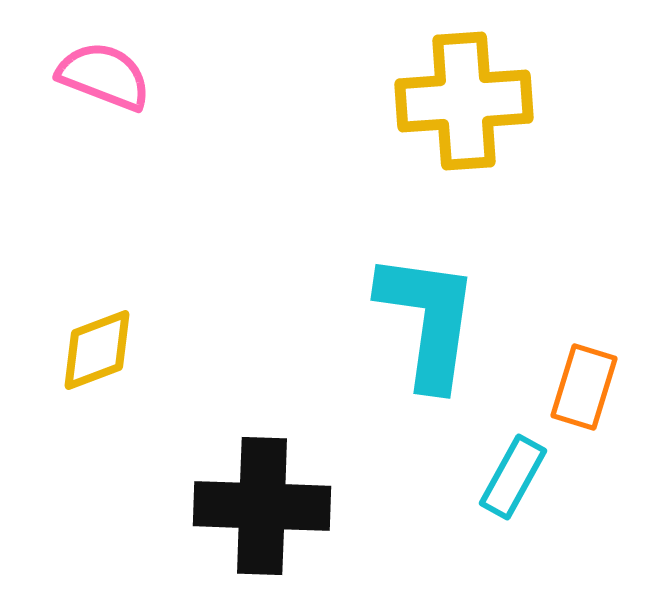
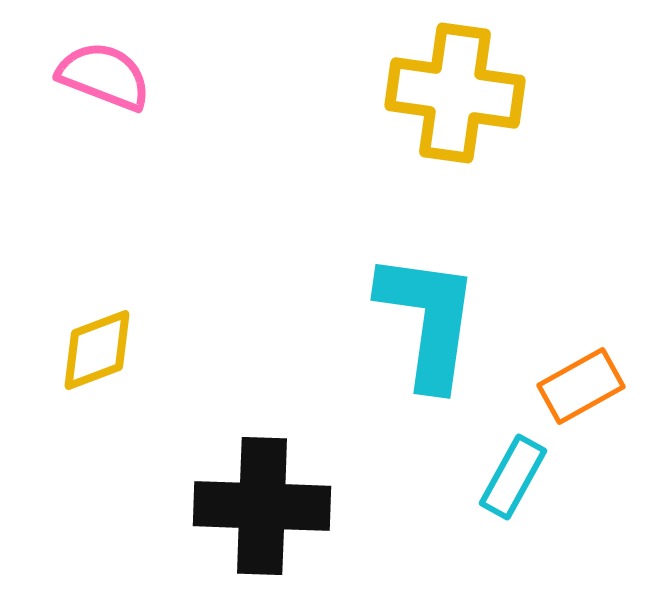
yellow cross: moved 9 px left, 8 px up; rotated 12 degrees clockwise
orange rectangle: moved 3 px left, 1 px up; rotated 44 degrees clockwise
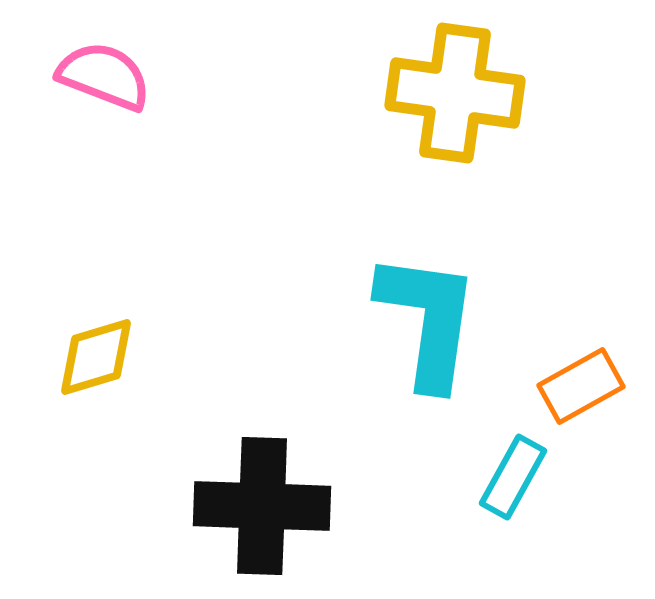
yellow diamond: moved 1 px left, 7 px down; rotated 4 degrees clockwise
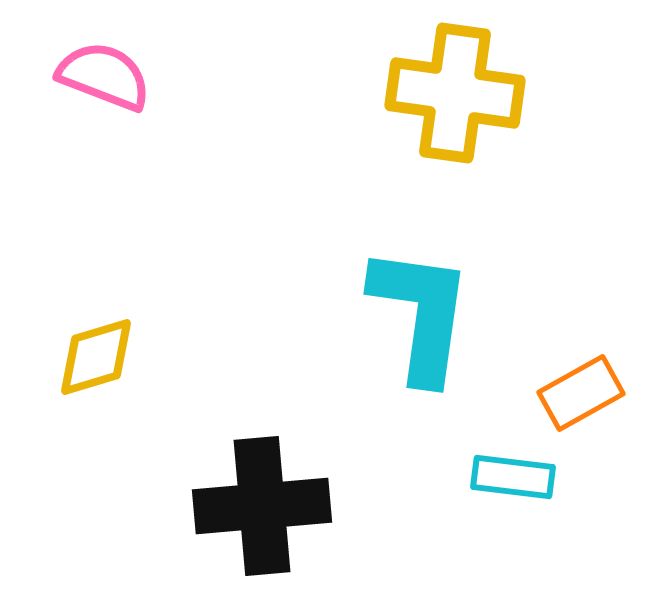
cyan L-shape: moved 7 px left, 6 px up
orange rectangle: moved 7 px down
cyan rectangle: rotated 68 degrees clockwise
black cross: rotated 7 degrees counterclockwise
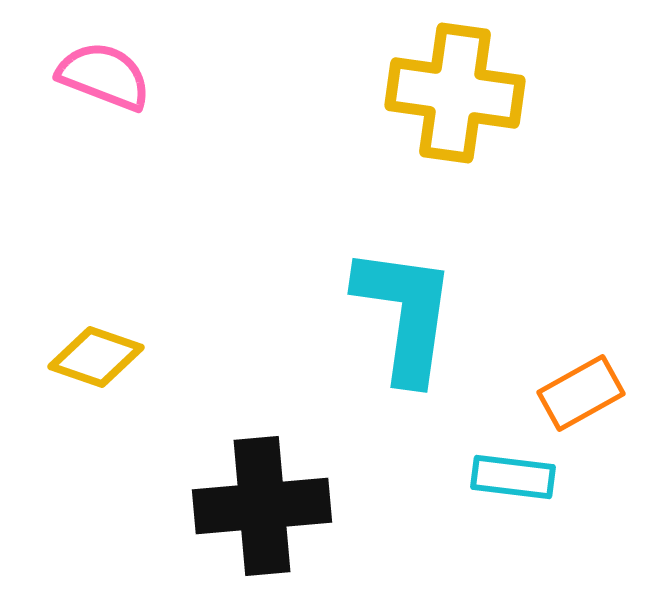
cyan L-shape: moved 16 px left
yellow diamond: rotated 36 degrees clockwise
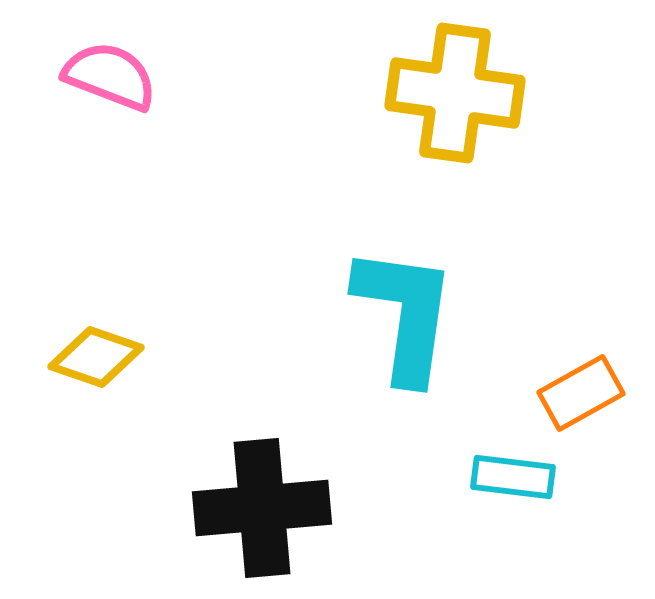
pink semicircle: moved 6 px right
black cross: moved 2 px down
